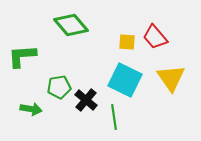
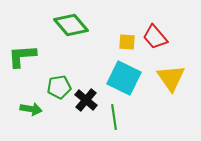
cyan square: moved 1 px left, 2 px up
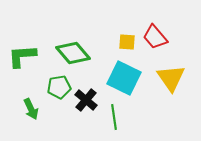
green diamond: moved 2 px right, 28 px down
green arrow: rotated 55 degrees clockwise
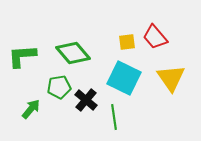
yellow square: rotated 12 degrees counterclockwise
green arrow: rotated 115 degrees counterclockwise
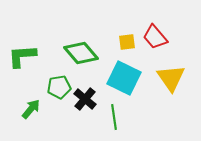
green diamond: moved 8 px right
black cross: moved 1 px left, 1 px up
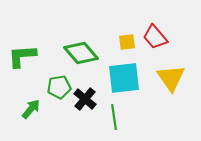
cyan square: rotated 32 degrees counterclockwise
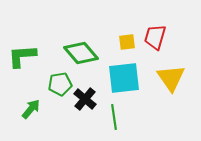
red trapezoid: rotated 56 degrees clockwise
green pentagon: moved 1 px right, 3 px up
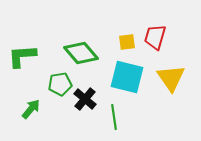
cyan square: moved 3 px right, 1 px up; rotated 20 degrees clockwise
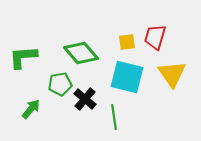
green L-shape: moved 1 px right, 1 px down
yellow triangle: moved 1 px right, 4 px up
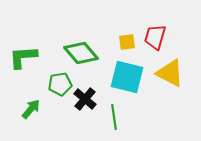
yellow triangle: moved 2 px left, 1 px up; rotated 28 degrees counterclockwise
